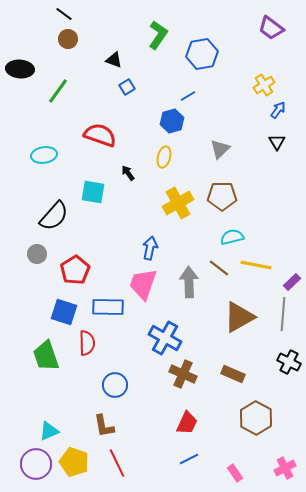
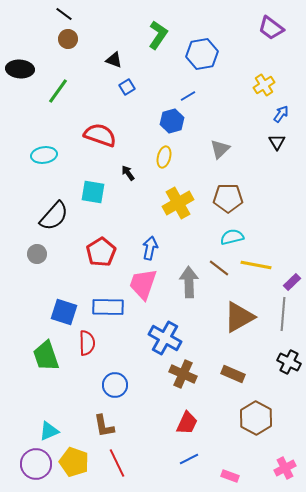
blue arrow at (278, 110): moved 3 px right, 4 px down
brown pentagon at (222, 196): moved 6 px right, 2 px down
red pentagon at (75, 270): moved 26 px right, 18 px up
pink rectangle at (235, 473): moved 5 px left, 3 px down; rotated 36 degrees counterclockwise
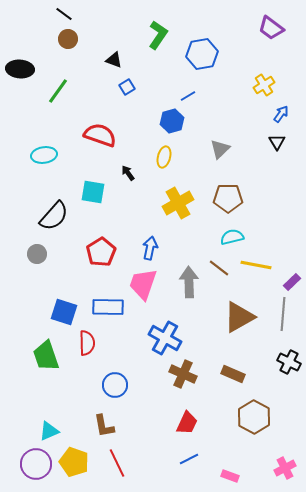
brown hexagon at (256, 418): moved 2 px left, 1 px up
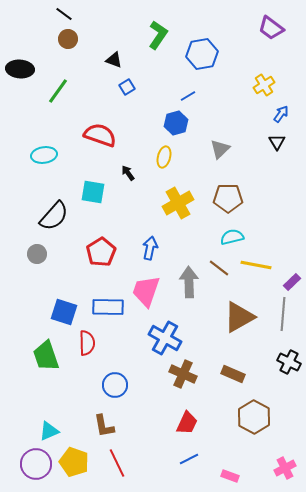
blue hexagon at (172, 121): moved 4 px right, 2 px down
pink trapezoid at (143, 284): moved 3 px right, 7 px down
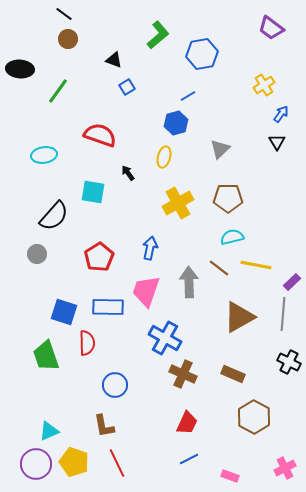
green L-shape at (158, 35): rotated 16 degrees clockwise
red pentagon at (101, 252): moved 2 px left, 5 px down
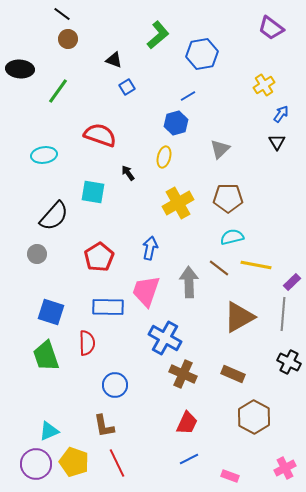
black line at (64, 14): moved 2 px left
blue square at (64, 312): moved 13 px left
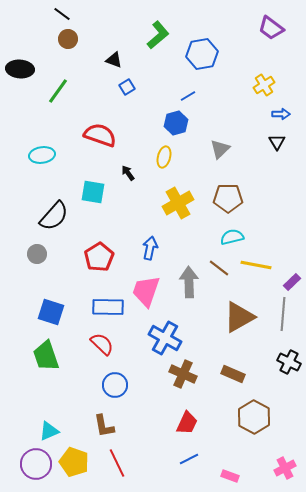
blue arrow at (281, 114): rotated 54 degrees clockwise
cyan ellipse at (44, 155): moved 2 px left
red semicircle at (87, 343): moved 15 px right, 1 px down; rotated 45 degrees counterclockwise
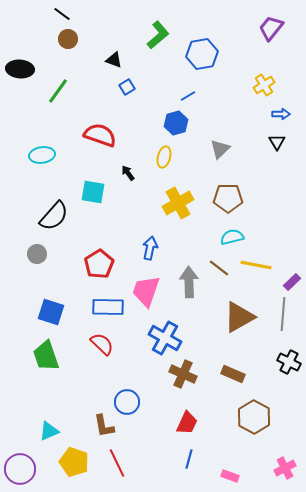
purple trapezoid at (271, 28): rotated 92 degrees clockwise
red pentagon at (99, 257): moved 7 px down
blue circle at (115, 385): moved 12 px right, 17 px down
blue line at (189, 459): rotated 48 degrees counterclockwise
purple circle at (36, 464): moved 16 px left, 5 px down
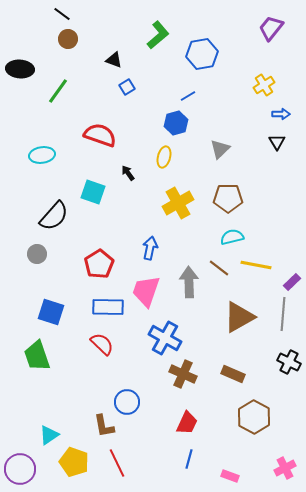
cyan square at (93, 192): rotated 10 degrees clockwise
green trapezoid at (46, 356): moved 9 px left
cyan triangle at (49, 431): moved 4 px down; rotated 10 degrees counterclockwise
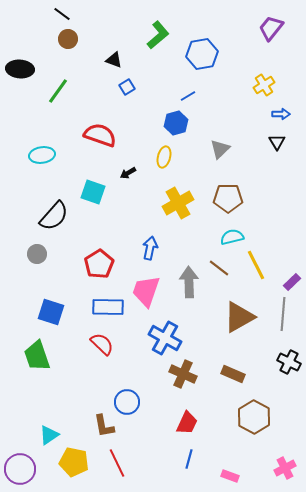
black arrow at (128, 173): rotated 84 degrees counterclockwise
yellow line at (256, 265): rotated 52 degrees clockwise
yellow pentagon at (74, 462): rotated 8 degrees counterclockwise
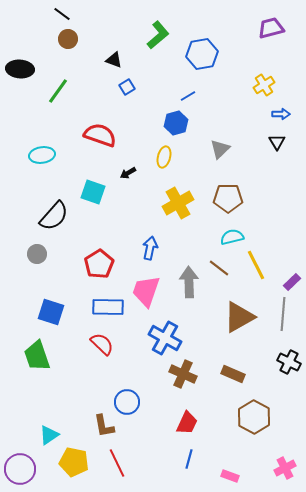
purple trapezoid at (271, 28): rotated 36 degrees clockwise
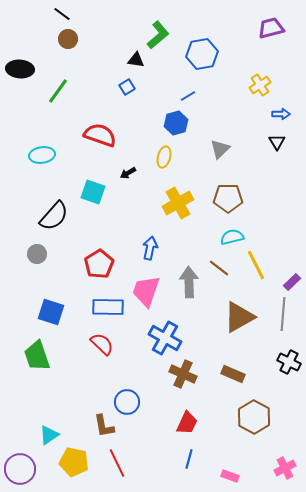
black triangle at (114, 60): moved 22 px right; rotated 12 degrees counterclockwise
yellow cross at (264, 85): moved 4 px left
